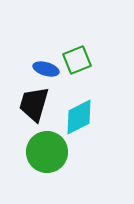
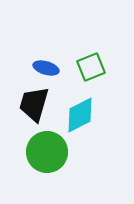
green square: moved 14 px right, 7 px down
blue ellipse: moved 1 px up
cyan diamond: moved 1 px right, 2 px up
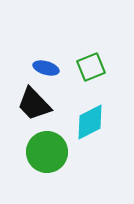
black trapezoid: rotated 60 degrees counterclockwise
cyan diamond: moved 10 px right, 7 px down
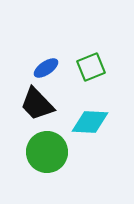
blue ellipse: rotated 50 degrees counterclockwise
black trapezoid: moved 3 px right
cyan diamond: rotated 30 degrees clockwise
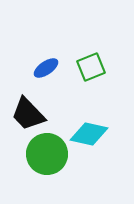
black trapezoid: moved 9 px left, 10 px down
cyan diamond: moved 1 px left, 12 px down; rotated 9 degrees clockwise
green circle: moved 2 px down
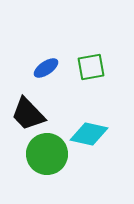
green square: rotated 12 degrees clockwise
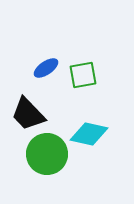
green square: moved 8 px left, 8 px down
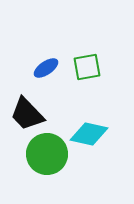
green square: moved 4 px right, 8 px up
black trapezoid: moved 1 px left
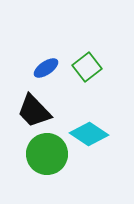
green square: rotated 28 degrees counterclockwise
black trapezoid: moved 7 px right, 3 px up
cyan diamond: rotated 21 degrees clockwise
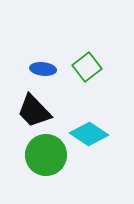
blue ellipse: moved 3 px left, 1 px down; rotated 40 degrees clockwise
green circle: moved 1 px left, 1 px down
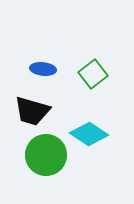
green square: moved 6 px right, 7 px down
black trapezoid: moved 2 px left; rotated 30 degrees counterclockwise
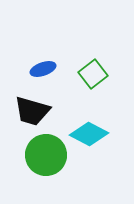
blue ellipse: rotated 25 degrees counterclockwise
cyan diamond: rotated 6 degrees counterclockwise
